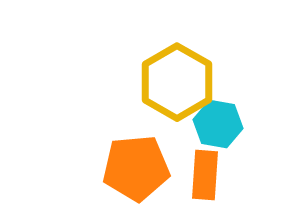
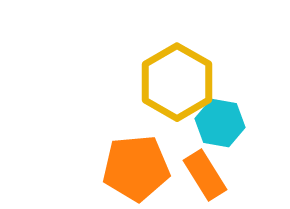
cyan hexagon: moved 2 px right, 1 px up
orange rectangle: rotated 36 degrees counterclockwise
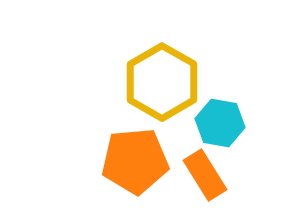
yellow hexagon: moved 15 px left
orange pentagon: moved 1 px left, 7 px up
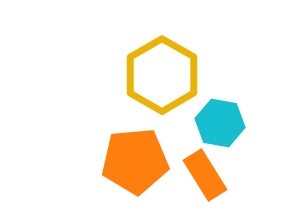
yellow hexagon: moved 7 px up
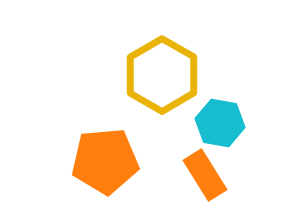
orange pentagon: moved 30 px left
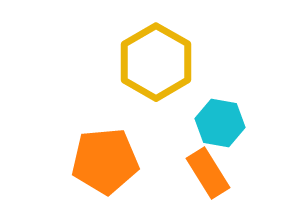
yellow hexagon: moved 6 px left, 13 px up
orange rectangle: moved 3 px right, 2 px up
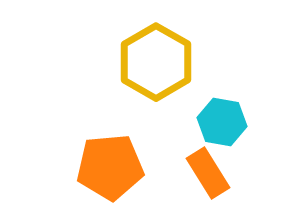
cyan hexagon: moved 2 px right, 1 px up
orange pentagon: moved 5 px right, 6 px down
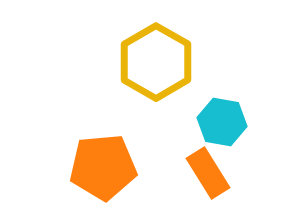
orange pentagon: moved 7 px left
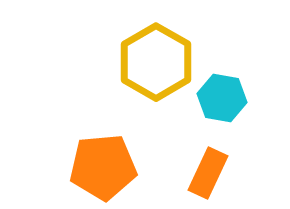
cyan hexagon: moved 24 px up
orange rectangle: rotated 57 degrees clockwise
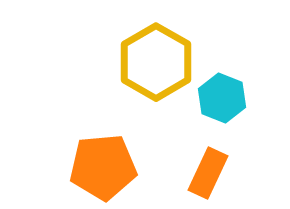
cyan hexagon: rotated 12 degrees clockwise
